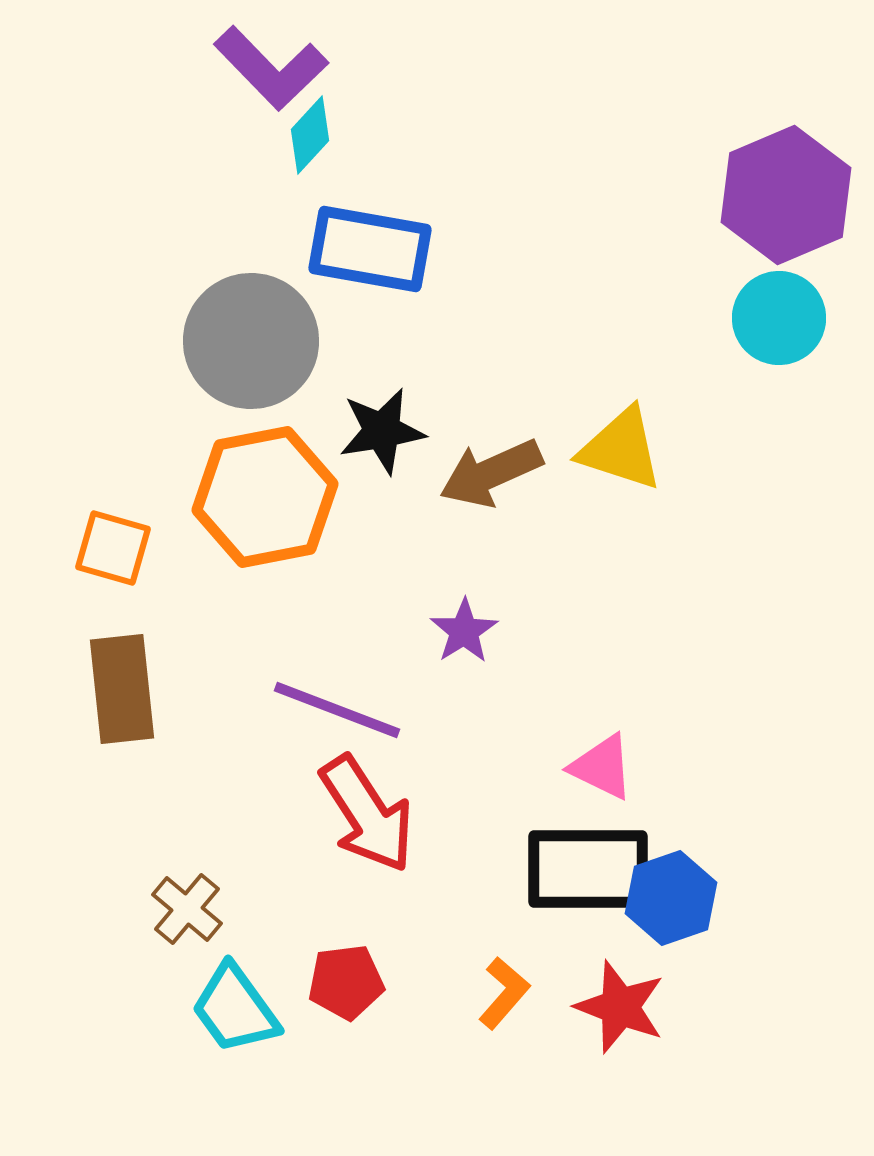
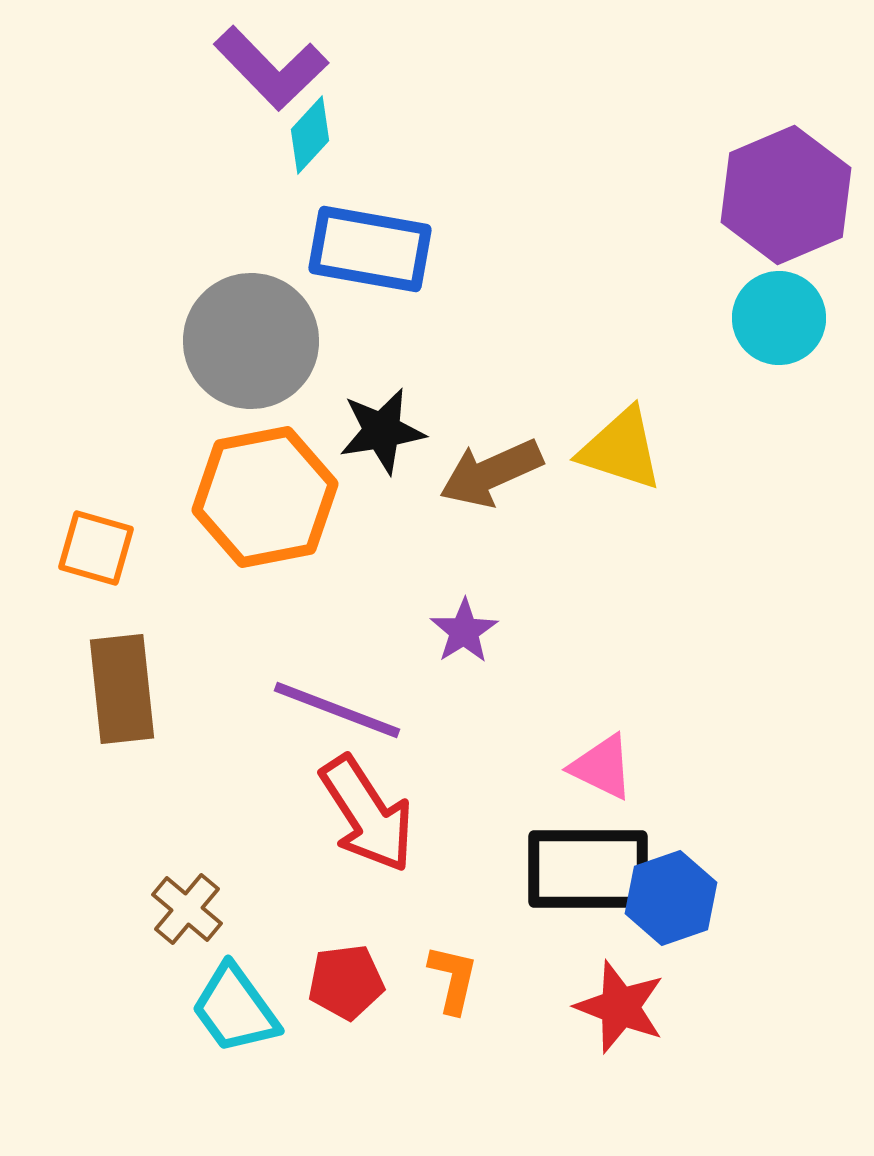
orange square: moved 17 px left
orange L-shape: moved 51 px left, 14 px up; rotated 28 degrees counterclockwise
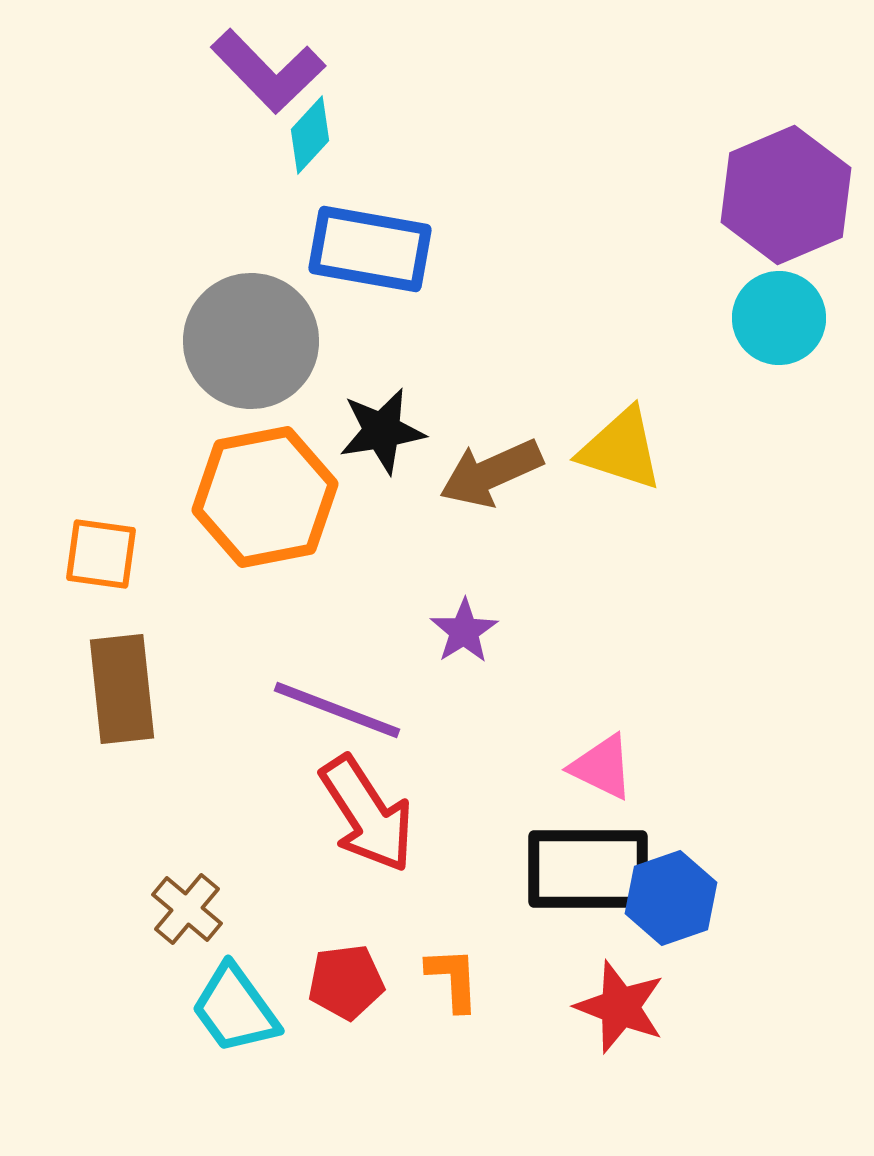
purple L-shape: moved 3 px left, 3 px down
orange square: moved 5 px right, 6 px down; rotated 8 degrees counterclockwise
orange L-shape: rotated 16 degrees counterclockwise
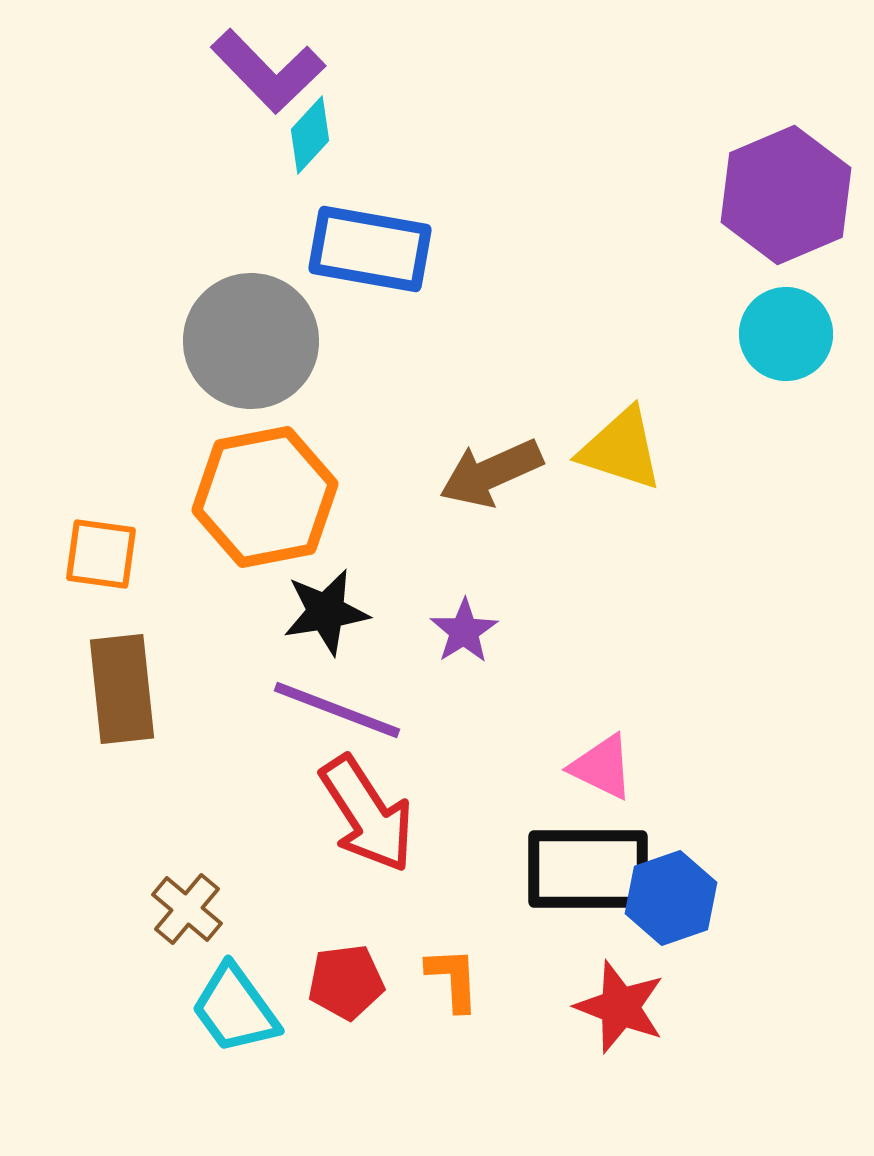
cyan circle: moved 7 px right, 16 px down
black star: moved 56 px left, 181 px down
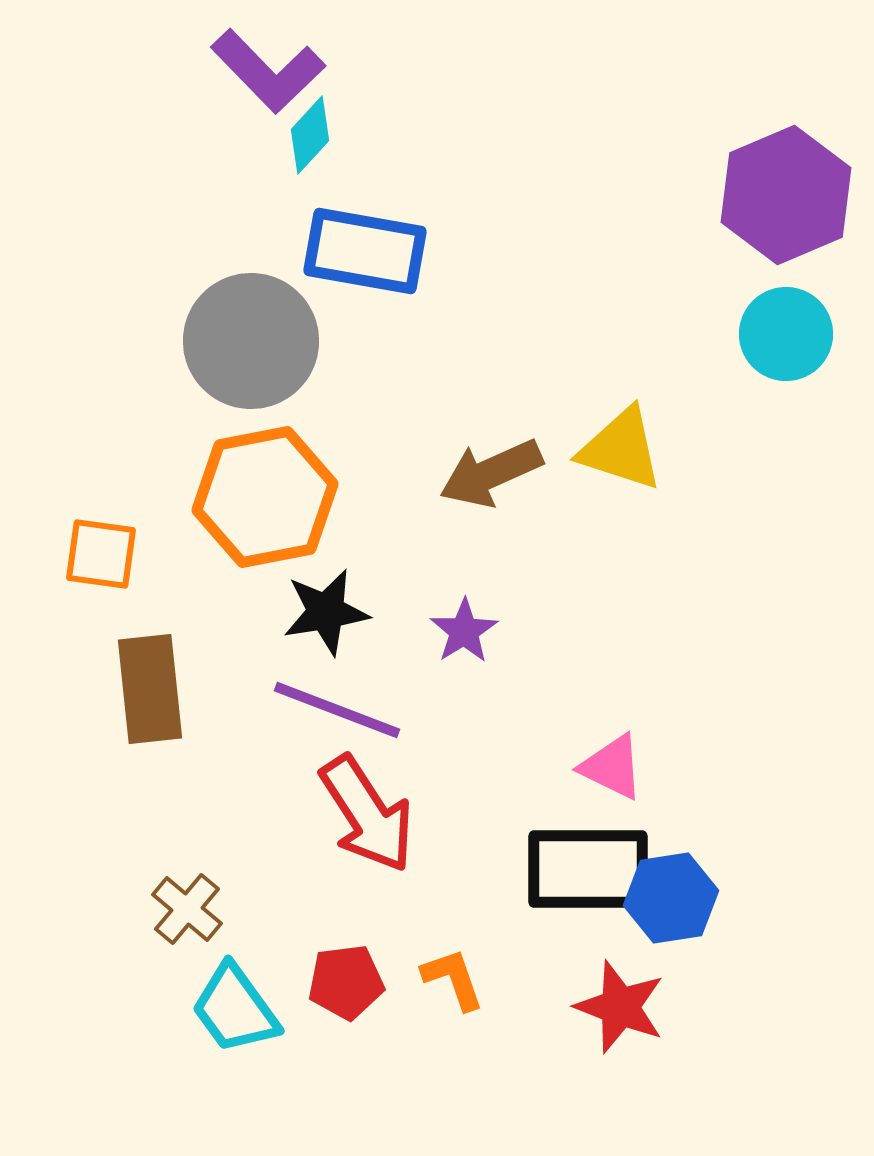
blue rectangle: moved 5 px left, 2 px down
brown rectangle: moved 28 px right
pink triangle: moved 10 px right
blue hexagon: rotated 10 degrees clockwise
orange L-shape: rotated 16 degrees counterclockwise
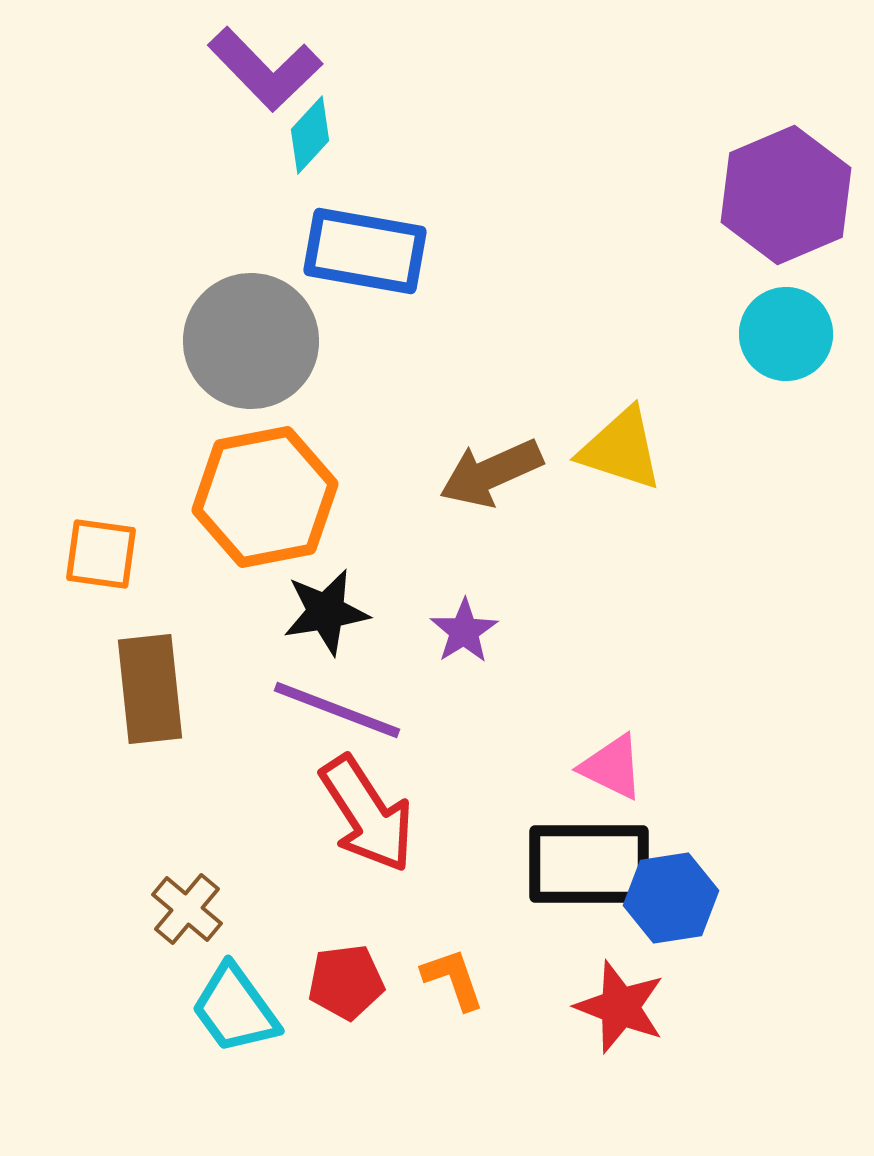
purple L-shape: moved 3 px left, 2 px up
black rectangle: moved 1 px right, 5 px up
